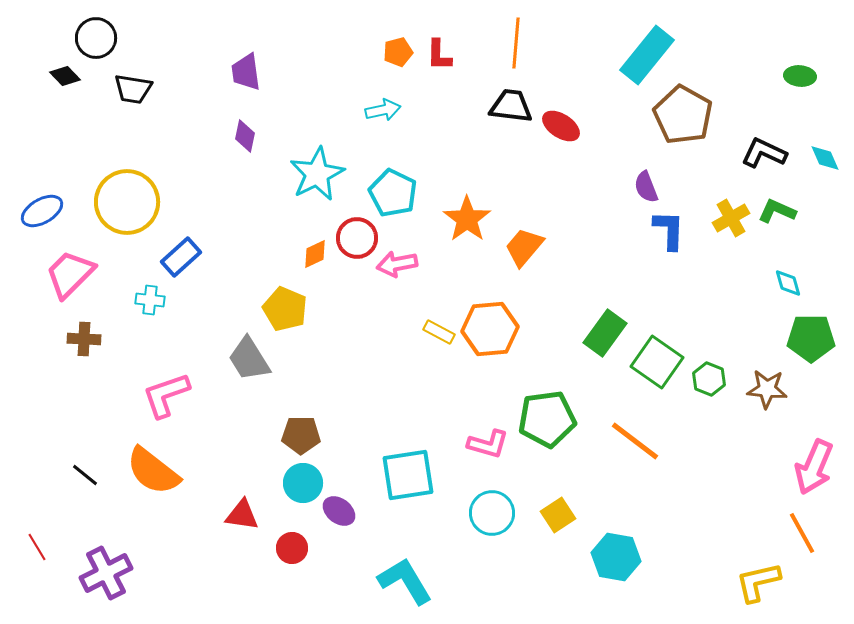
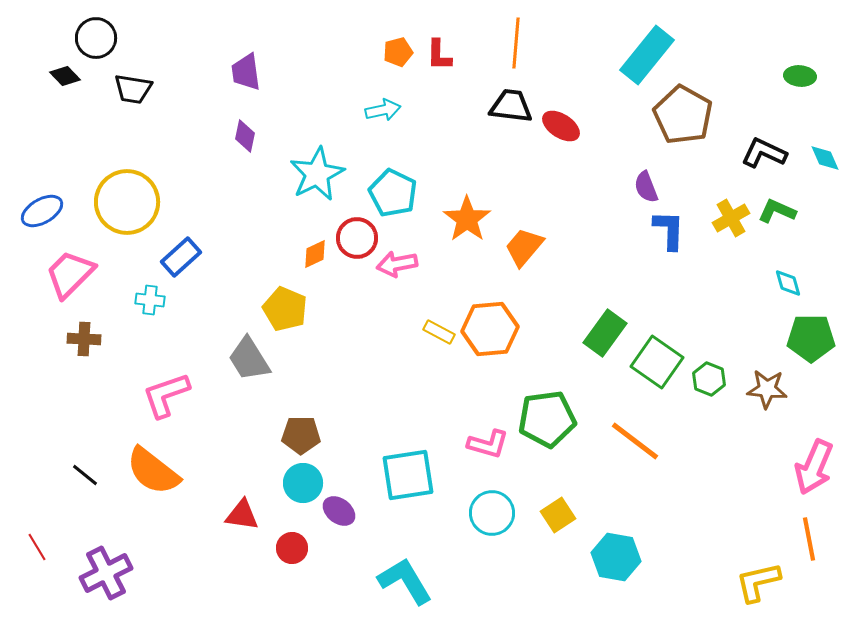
orange line at (802, 533): moved 7 px right, 6 px down; rotated 18 degrees clockwise
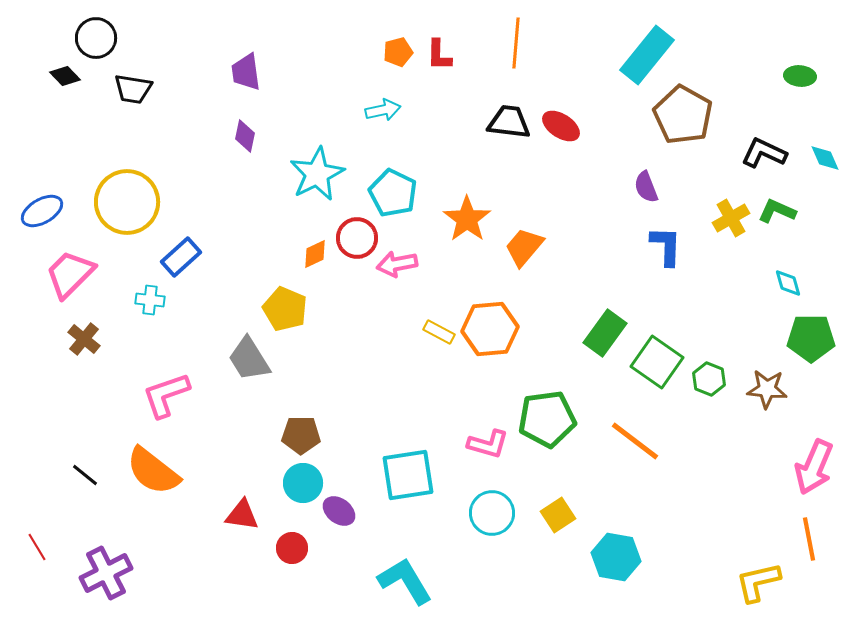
black trapezoid at (511, 106): moved 2 px left, 16 px down
blue L-shape at (669, 230): moved 3 px left, 16 px down
brown cross at (84, 339): rotated 36 degrees clockwise
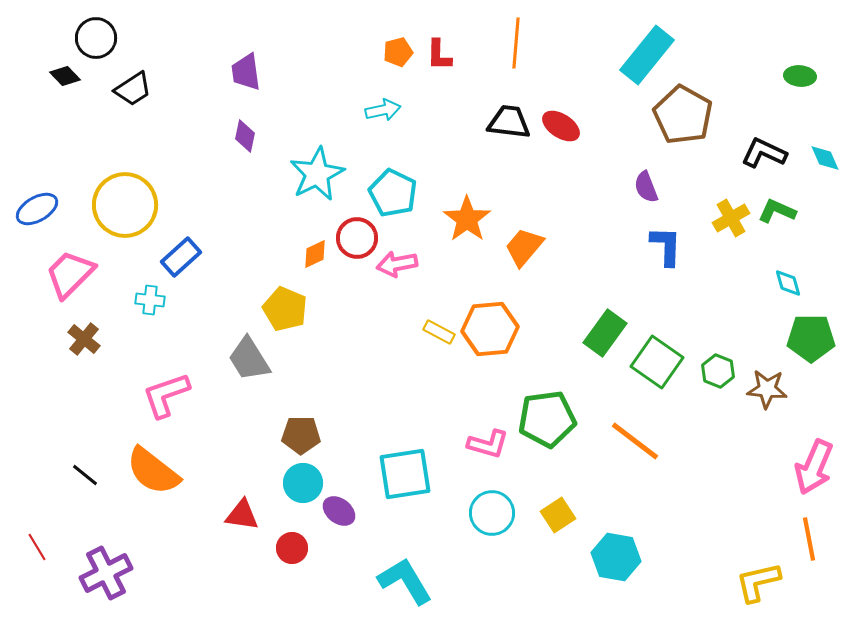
black trapezoid at (133, 89): rotated 42 degrees counterclockwise
yellow circle at (127, 202): moved 2 px left, 3 px down
blue ellipse at (42, 211): moved 5 px left, 2 px up
green hexagon at (709, 379): moved 9 px right, 8 px up
cyan square at (408, 475): moved 3 px left, 1 px up
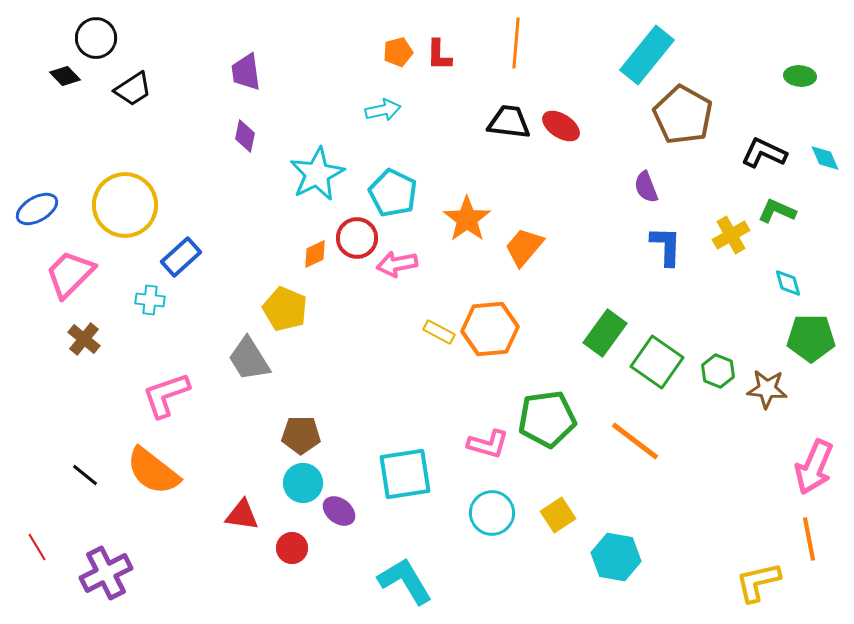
yellow cross at (731, 218): moved 17 px down
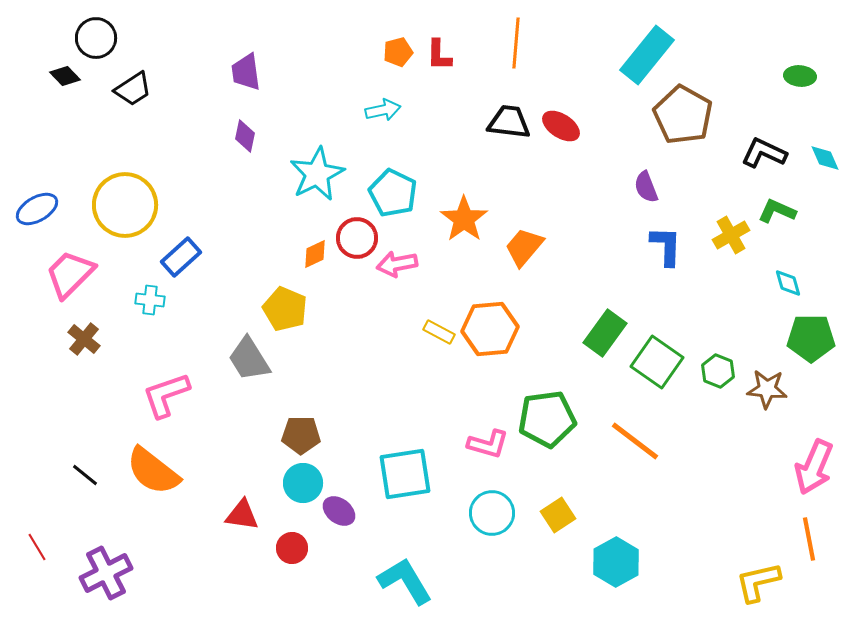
orange star at (467, 219): moved 3 px left
cyan hexagon at (616, 557): moved 5 px down; rotated 21 degrees clockwise
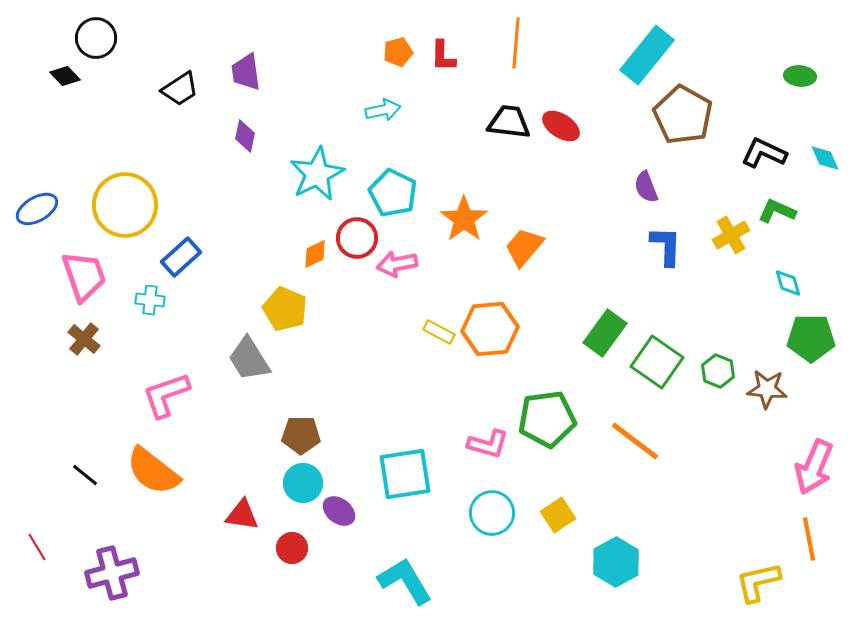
red L-shape at (439, 55): moved 4 px right, 1 px down
black trapezoid at (133, 89): moved 47 px right
pink trapezoid at (70, 274): moved 14 px right, 2 px down; rotated 116 degrees clockwise
purple cross at (106, 573): moved 6 px right; rotated 12 degrees clockwise
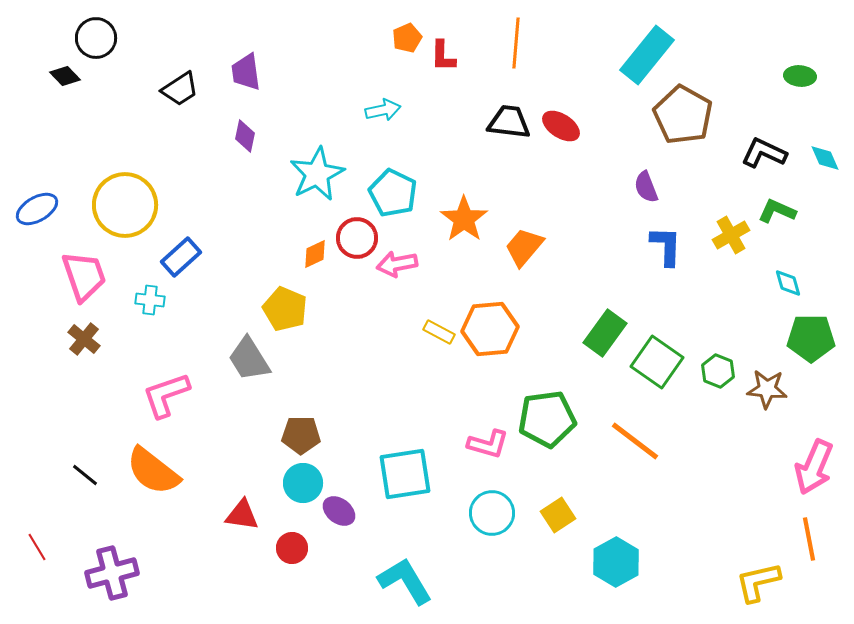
orange pentagon at (398, 52): moved 9 px right, 14 px up; rotated 8 degrees counterclockwise
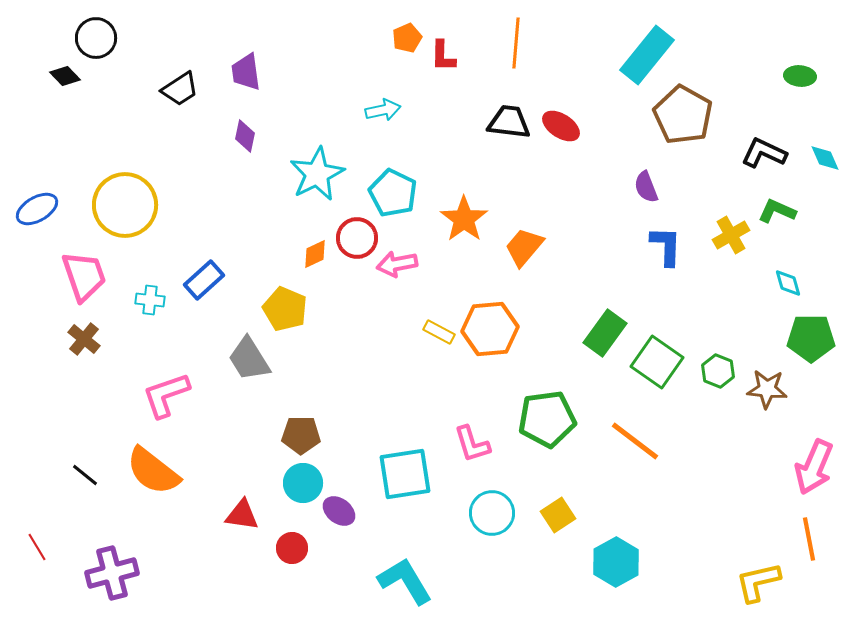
blue rectangle at (181, 257): moved 23 px right, 23 px down
pink L-shape at (488, 444): moved 16 px left; rotated 57 degrees clockwise
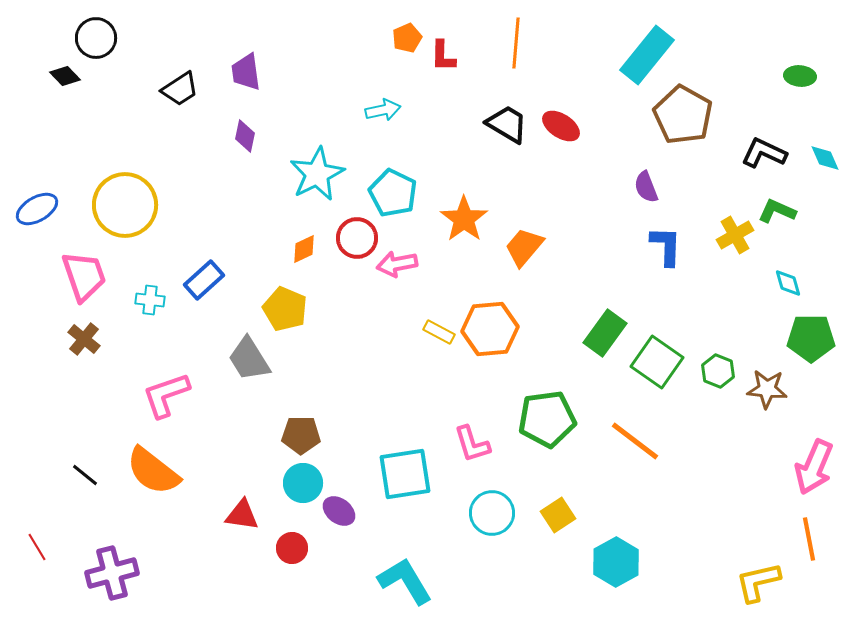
black trapezoid at (509, 122): moved 2 px left, 2 px down; rotated 24 degrees clockwise
yellow cross at (731, 235): moved 4 px right
orange diamond at (315, 254): moved 11 px left, 5 px up
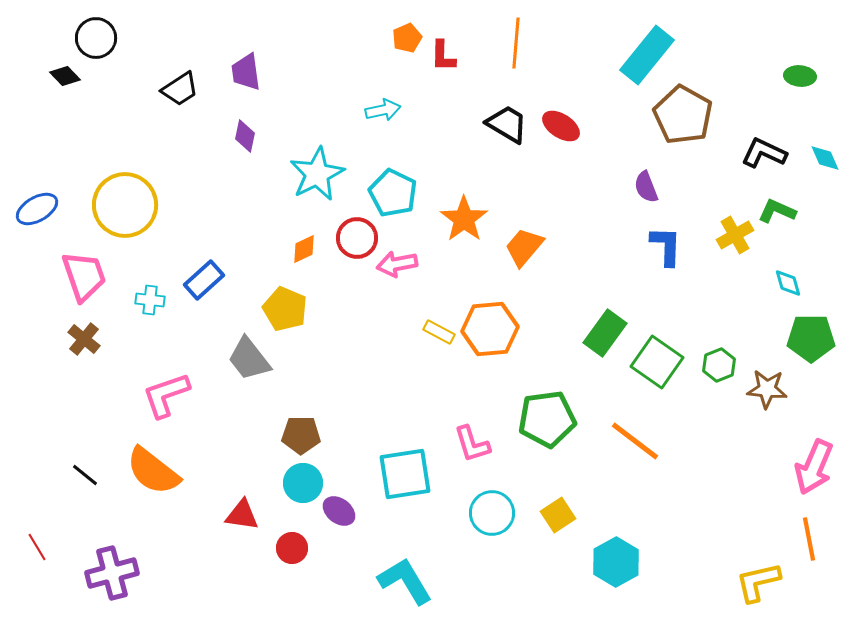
gray trapezoid at (249, 359): rotated 6 degrees counterclockwise
green hexagon at (718, 371): moved 1 px right, 6 px up; rotated 16 degrees clockwise
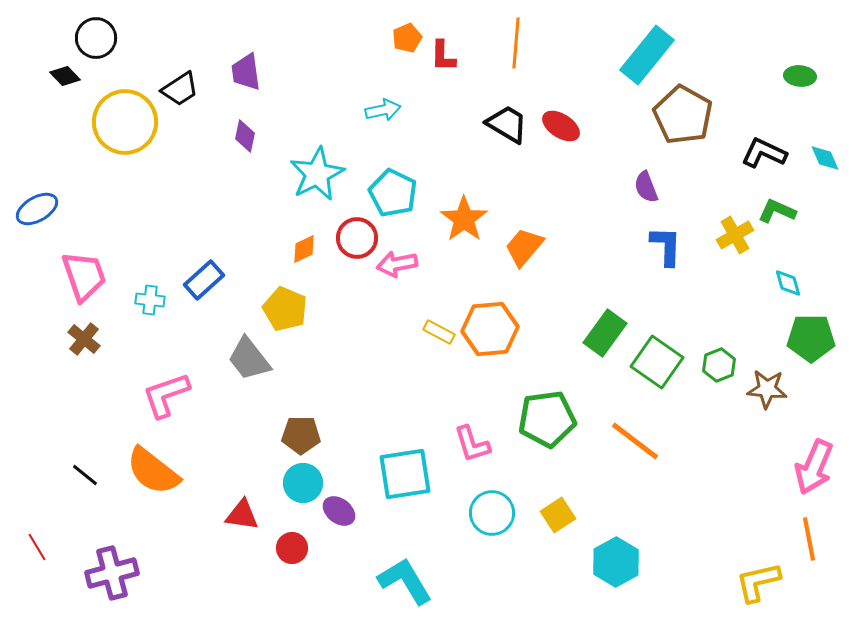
yellow circle at (125, 205): moved 83 px up
